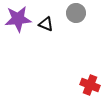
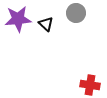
black triangle: rotated 21 degrees clockwise
red cross: rotated 12 degrees counterclockwise
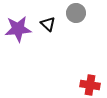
purple star: moved 10 px down
black triangle: moved 2 px right
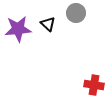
red cross: moved 4 px right
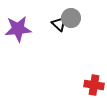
gray circle: moved 5 px left, 5 px down
black triangle: moved 11 px right
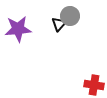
gray circle: moved 1 px left, 2 px up
black triangle: rotated 28 degrees clockwise
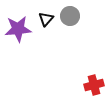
black triangle: moved 13 px left, 5 px up
red cross: rotated 24 degrees counterclockwise
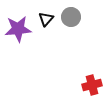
gray circle: moved 1 px right, 1 px down
red cross: moved 2 px left
